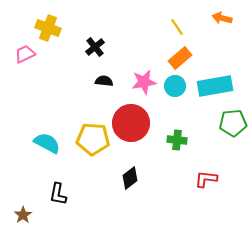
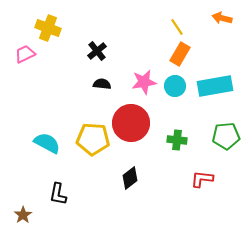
black cross: moved 2 px right, 4 px down
orange rectangle: moved 4 px up; rotated 20 degrees counterclockwise
black semicircle: moved 2 px left, 3 px down
green pentagon: moved 7 px left, 13 px down
red L-shape: moved 4 px left
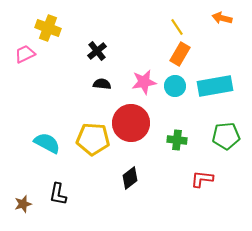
brown star: moved 11 px up; rotated 18 degrees clockwise
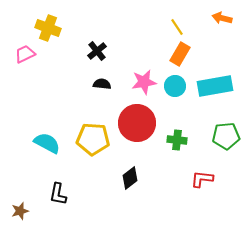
red circle: moved 6 px right
brown star: moved 3 px left, 7 px down
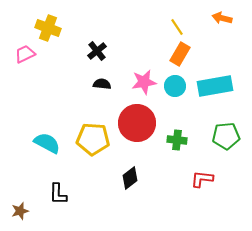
black L-shape: rotated 10 degrees counterclockwise
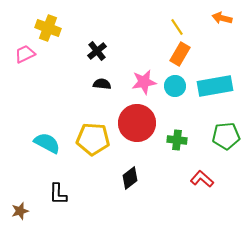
red L-shape: rotated 35 degrees clockwise
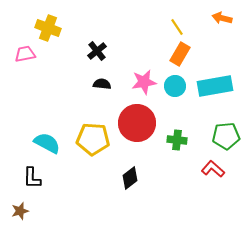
pink trapezoid: rotated 15 degrees clockwise
red L-shape: moved 11 px right, 10 px up
black L-shape: moved 26 px left, 16 px up
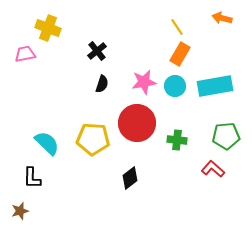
black semicircle: rotated 102 degrees clockwise
cyan semicircle: rotated 16 degrees clockwise
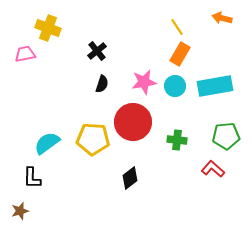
red circle: moved 4 px left, 1 px up
cyan semicircle: rotated 80 degrees counterclockwise
